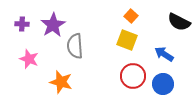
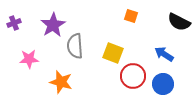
orange square: rotated 24 degrees counterclockwise
purple cross: moved 8 px left, 1 px up; rotated 24 degrees counterclockwise
yellow square: moved 14 px left, 13 px down
pink star: rotated 24 degrees counterclockwise
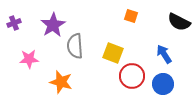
blue arrow: rotated 24 degrees clockwise
red circle: moved 1 px left
